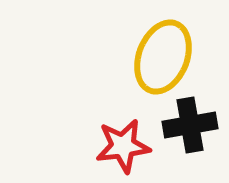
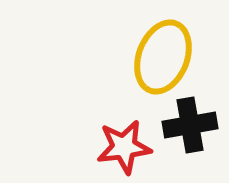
red star: moved 1 px right, 1 px down
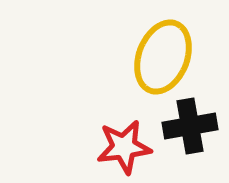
black cross: moved 1 px down
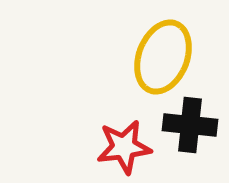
black cross: moved 1 px up; rotated 16 degrees clockwise
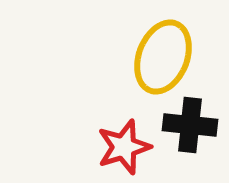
red star: rotated 10 degrees counterclockwise
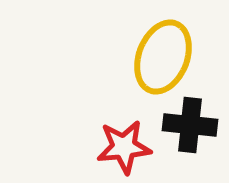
red star: rotated 12 degrees clockwise
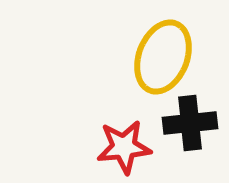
black cross: moved 2 px up; rotated 12 degrees counterclockwise
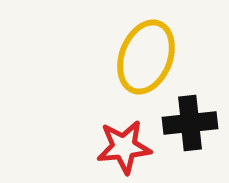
yellow ellipse: moved 17 px left
